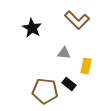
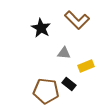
black star: moved 9 px right
yellow rectangle: rotated 56 degrees clockwise
brown pentagon: moved 1 px right
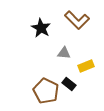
brown pentagon: rotated 20 degrees clockwise
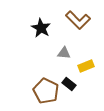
brown L-shape: moved 1 px right
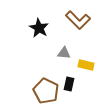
black star: moved 2 px left
yellow rectangle: moved 1 px up; rotated 35 degrees clockwise
black rectangle: rotated 64 degrees clockwise
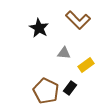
yellow rectangle: rotated 49 degrees counterclockwise
black rectangle: moved 1 px right, 4 px down; rotated 24 degrees clockwise
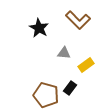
brown pentagon: moved 4 px down; rotated 10 degrees counterclockwise
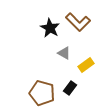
brown L-shape: moved 2 px down
black star: moved 11 px right
gray triangle: rotated 24 degrees clockwise
brown pentagon: moved 4 px left, 2 px up
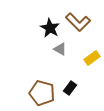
gray triangle: moved 4 px left, 4 px up
yellow rectangle: moved 6 px right, 7 px up
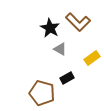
black rectangle: moved 3 px left, 10 px up; rotated 24 degrees clockwise
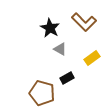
brown L-shape: moved 6 px right
